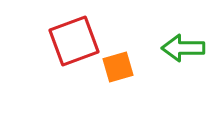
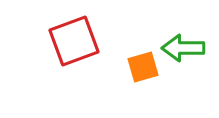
orange square: moved 25 px right
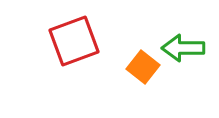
orange square: rotated 36 degrees counterclockwise
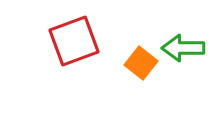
orange square: moved 2 px left, 4 px up
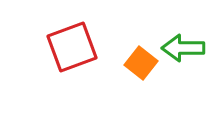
red square: moved 2 px left, 6 px down
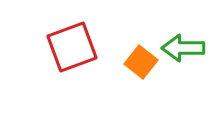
orange square: moved 1 px up
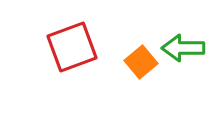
orange square: rotated 12 degrees clockwise
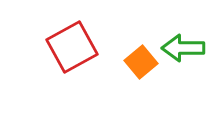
red square: rotated 9 degrees counterclockwise
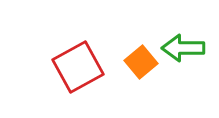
red square: moved 6 px right, 20 px down
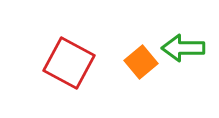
red square: moved 9 px left, 4 px up; rotated 33 degrees counterclockwise
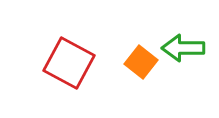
orange square: rotated 12 degrees counterclockwise
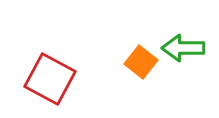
red square: moved 19 px left, 16 px down
